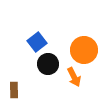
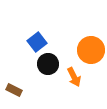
orange circle: moved 7 px right
brown rectangle: rotated 63 degrees counterclockwise
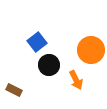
black circle: moved 1 px right, 1 px down
orange arrow: moved 2 px right, 3 px down
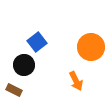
orange circle: moved 3 px up
black circle: moved 25 px left
orange arrow: moved 1 px down
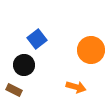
blue square: moved 3 px up
orange circle: moved 3 px down
orange arrow: moved 6 px down; rotated 48 degrees counterclockwise
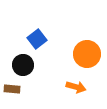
orange circle: moved 4 px left, 4 px down
black circle: moved 1 px left
brown rectangle: moved 2 px left, 1 px up; rotated 21 degrees counterclockwise
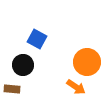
blue square: rotated 24 degrees counterclockwise
orange circle: moved 8 px down
orange arrow: rotated 18 degrees clockwise
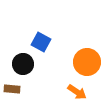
blue square: moved 4 px right, 3 px down
black circle: moved 1 px up
orange arrow: moved 1 px right, 5 px down
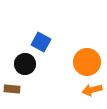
black circle: moved 2 px right
orange arrow: moved 15 px right, 2 px up; rotated 132 degrees clockwise
